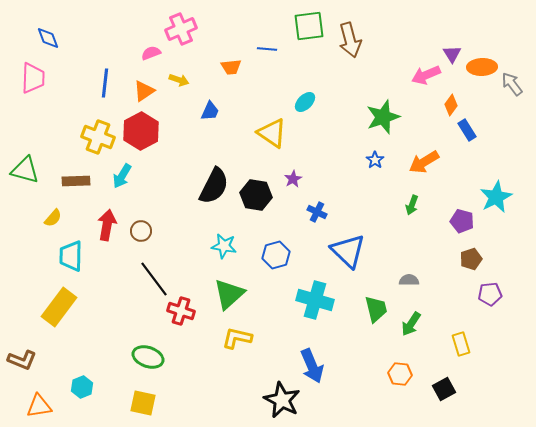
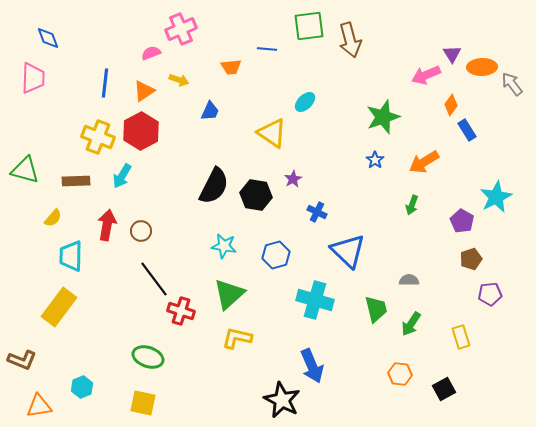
purple pentagon at (462, 221): rotated 15 degrees clockwise
yellow rectangle at (461, 344): moved 7 px up
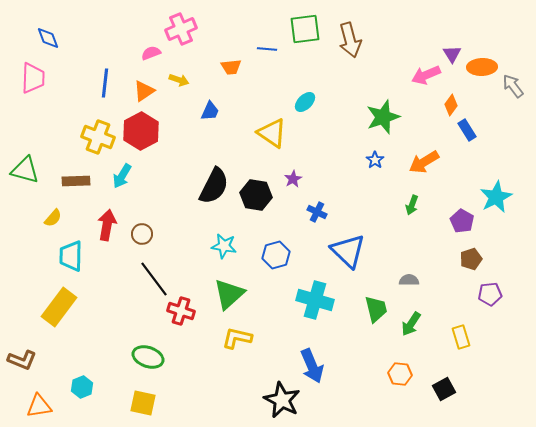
green square at (309, 26): moved 4 px left, 3 px down
gray arrow at (512, 84): moved 1 px right, 2 px down
brown circle at (141, 231): moved 1 px right, 3 px down
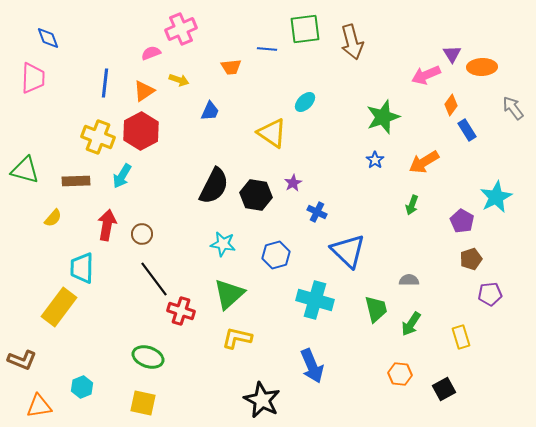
brown arrow at (350, 40): moved 2 px right, 2 px down
gray arrow at (513, 86): moved 22 px down
purple star at (293, 179): moved 4 px down
cyan star at (224, 246): moved 1 px left, 2 px up
cyan trapezoid at (71, 256): moved 11 px right, 12 px down
black star at (282, 400): moved 20 px left
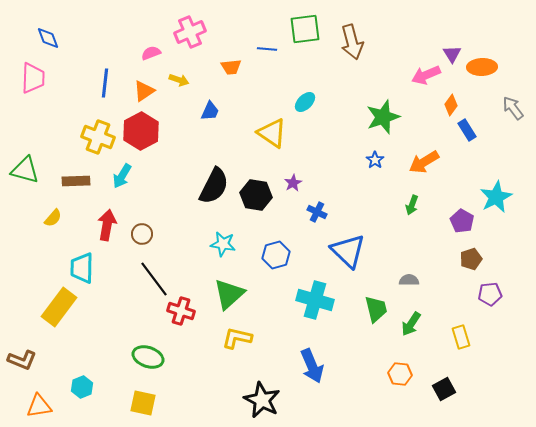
pink cross at (181, 29): moved 9 px right, 3 px down
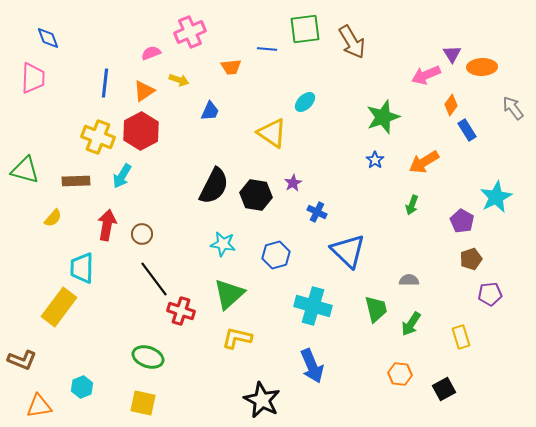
brown arrow at (352, 42): rotated 16 degrees counterclockwise
cyan cross at (315, 300): moved 2 px left, 6 px down
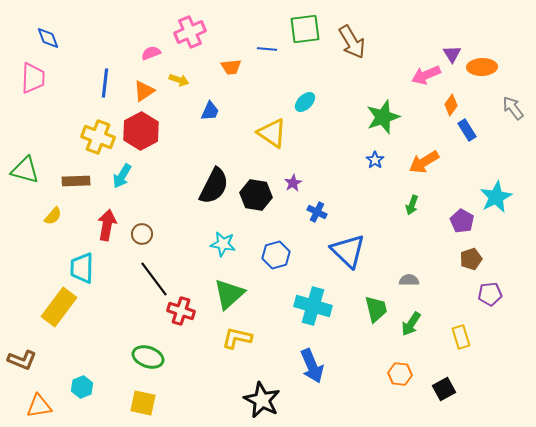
yellow semicircle at (53, 218): moved 2 px up
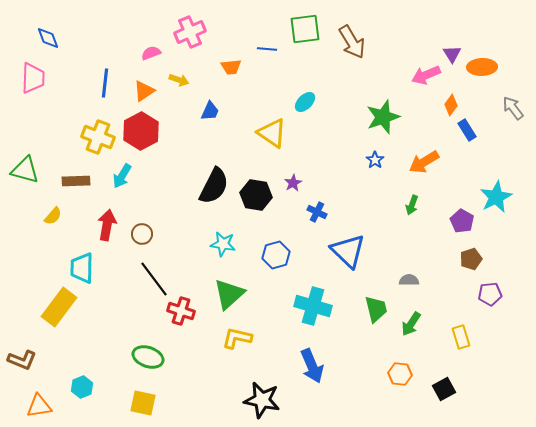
black star at (262, 400): rotated 15 degrees counterclockwise
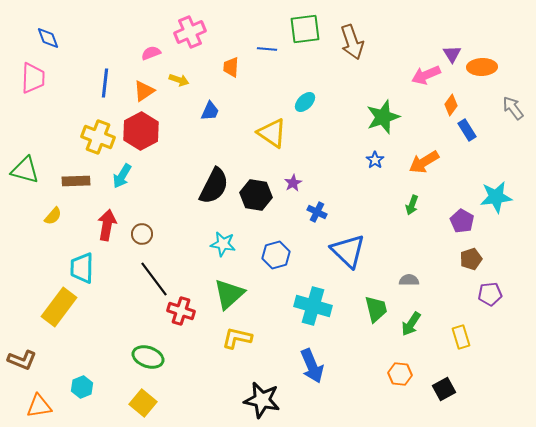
brown arrow at (352, 42): rotated 12 degrees clockwise
orange trapezoid at (231, 67): rotated 100 degrees clockwise
cyan star at (496, 197): rotated 20 degrees clockwise
yellow square at (143, 403): rotated 28 degrees clockwise
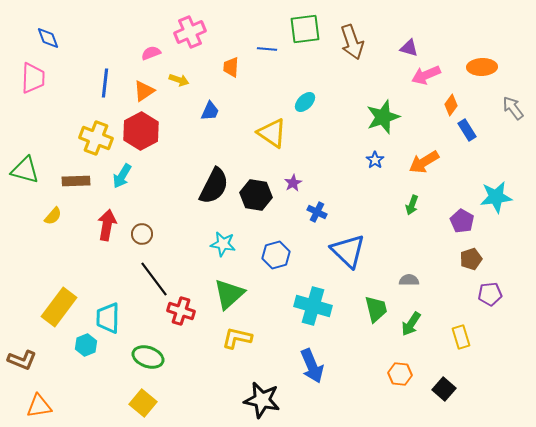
purple triangle at (452, 54): moved 43 px left, 6 px up; rotated 42 degrees counterclockwise
yellow cross at (98, 137): moved 2 px left, 1 px down
cyan trapezoid at (82, 268): moved 26 px right, 50 px down
cyan hexagon at (82, 387): moved 4 px right, 42 px up
black square at (444, 389): rotated 20 degrees counterclockwise
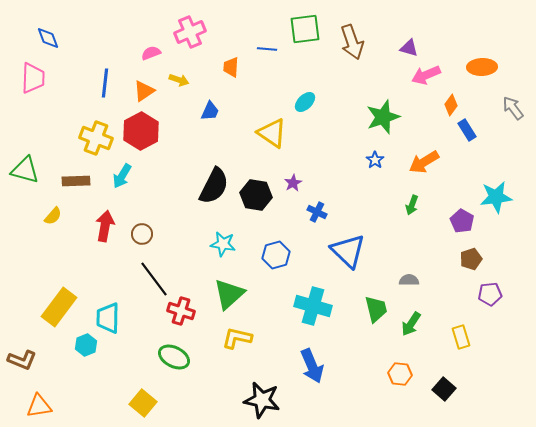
red arrow at (107, 225): moved 2 px left, 1 px down
green ellipse at (148, 357): moved 26 px right; rotated 8 degrees clockwise
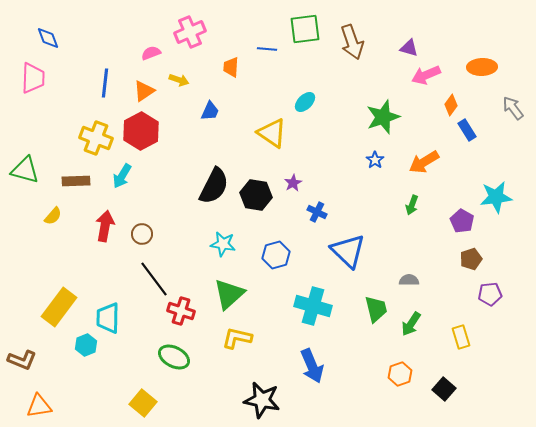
orange hexagon at (400, 374): rotated 25 degrees counterclockwise
